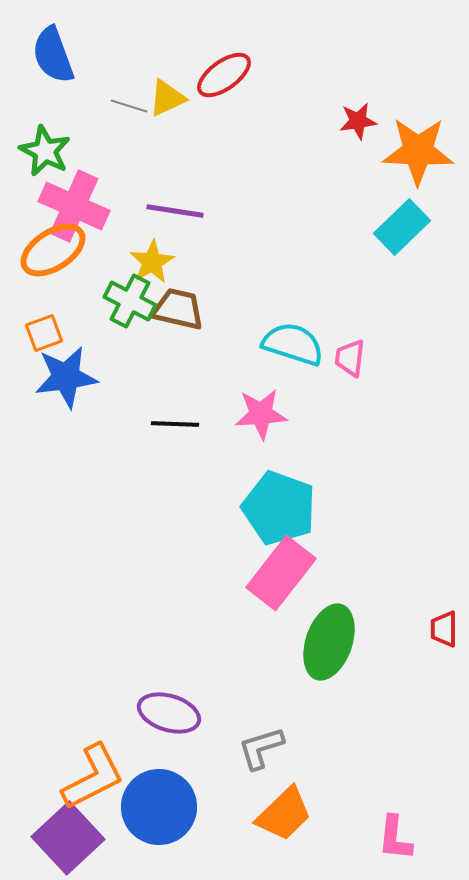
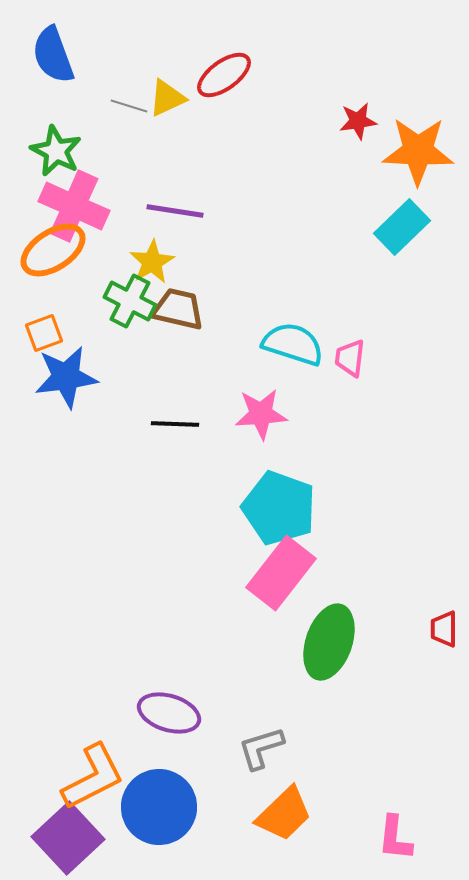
green star: moved 11 px right
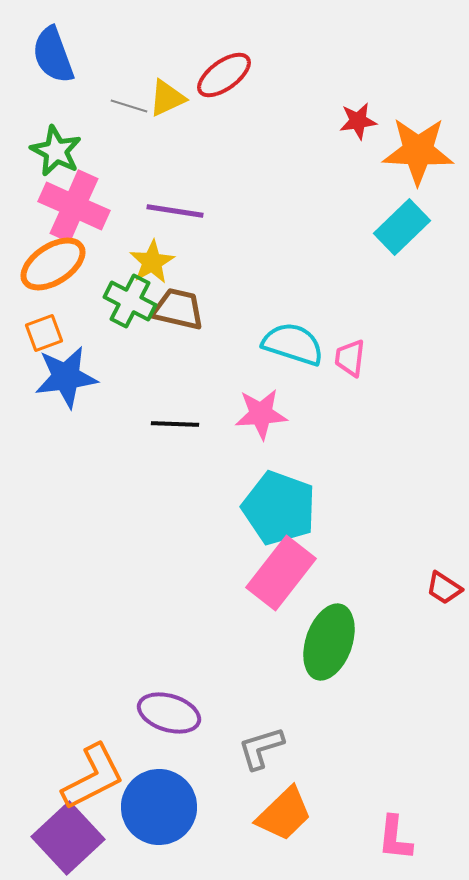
orange ellipse: moved 14 px down
red trapezoid: moved 41 px up; rotated 57 degrees counterclockwise
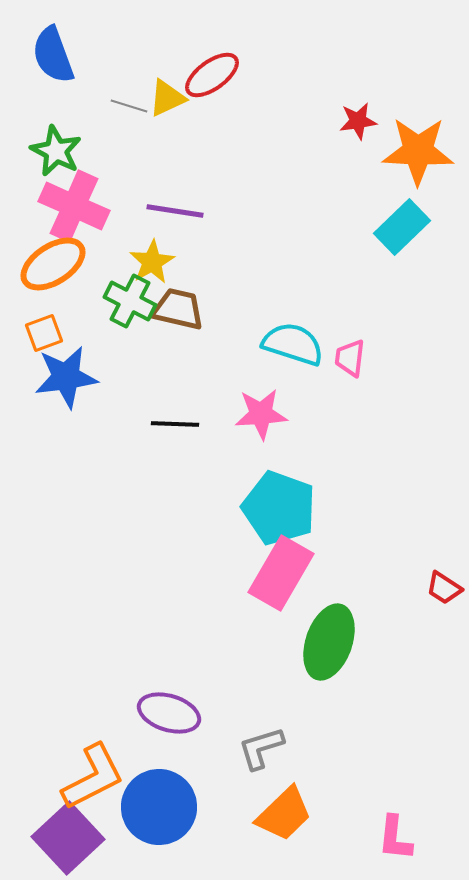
red ellipse: moved 12 px left
pink rectangle: rotated 8 degrees counterclockwise
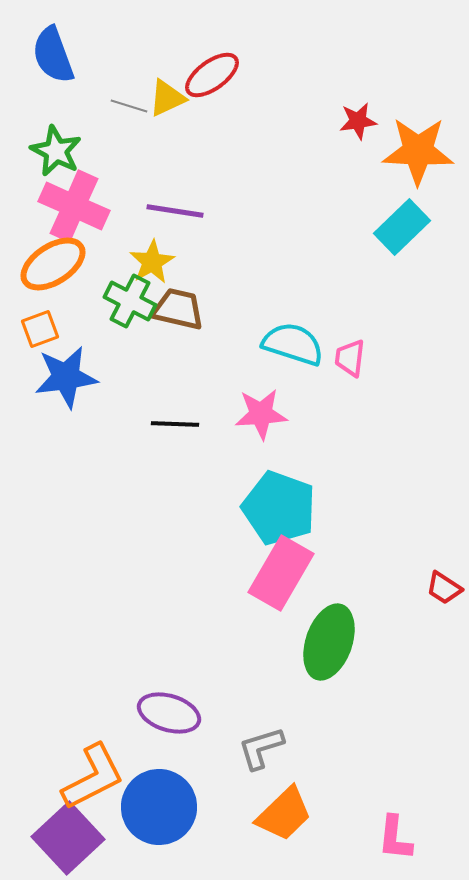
orange square: moved 4 px left, 4 px up
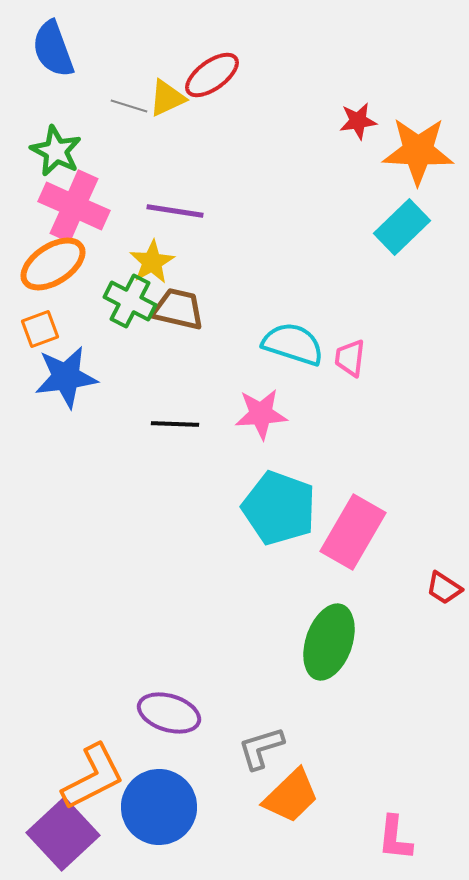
blue semicircle: moved 6 px up
pink rectangle: moved 72 px right, 41 px up
orange trapezoid: moved 7 px right, 18 px up
purple square: moved 5 px left, 4 px up
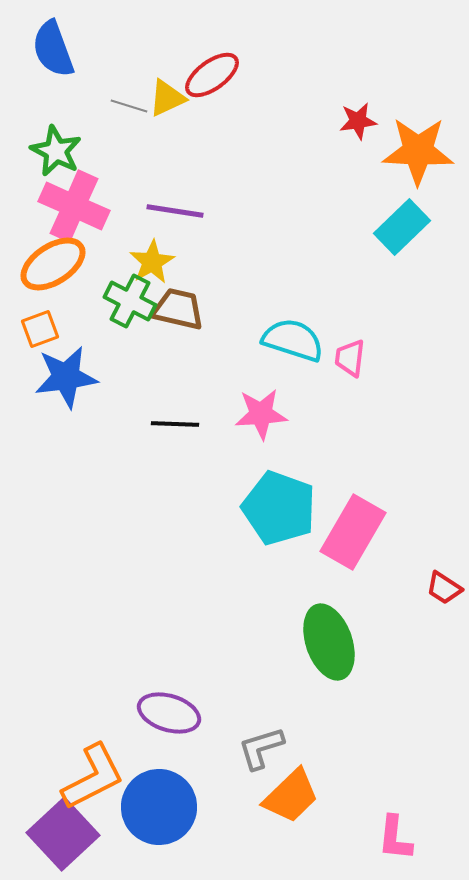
cyan semicircle: moved 4 px up
green ellipse: rotated 38 degrees counterclockwise
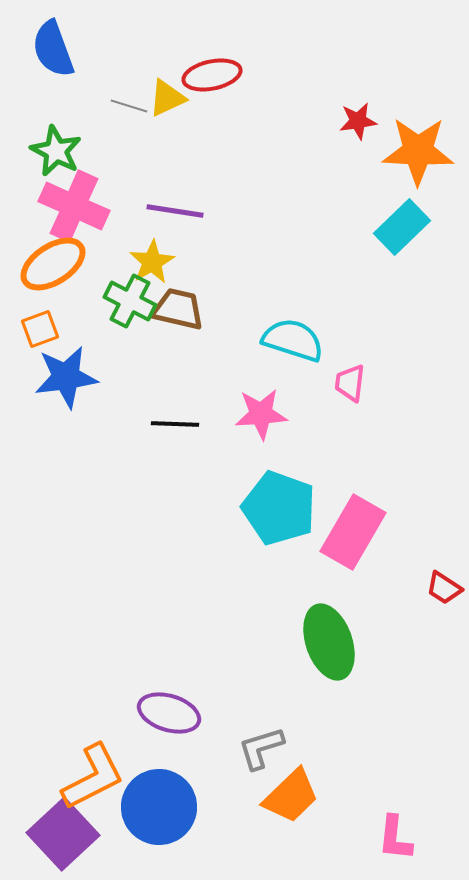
red ellipse: rotated 24 degrees clockwise
pink trapezoid: moved 25 px down
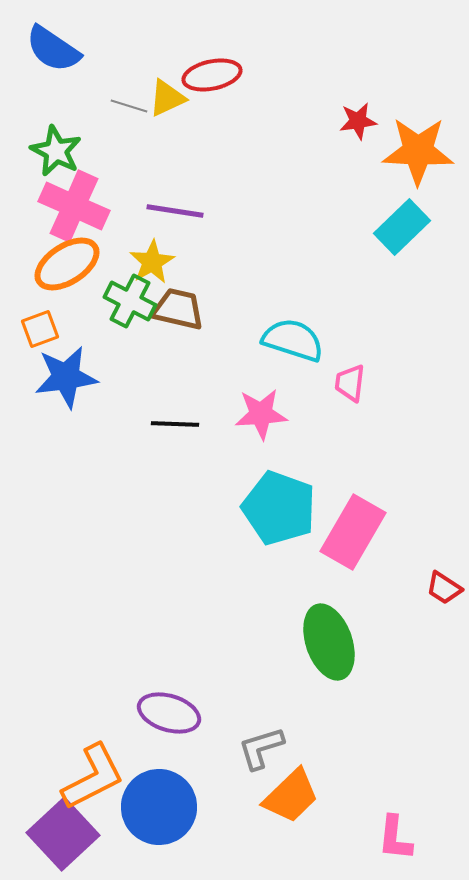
blue semicircle: rotated 36 degrees counterclockwise
orange ellipse: moved 14 px right
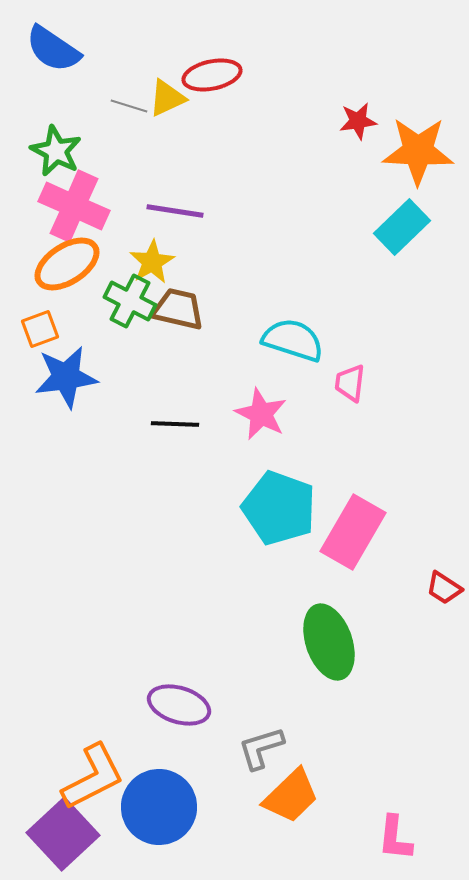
pink star: rotated 30 degrees clockwise
purple ellipse: moved 10 px right, 8 px up
